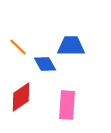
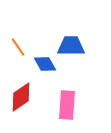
orange line: rotated 12 degrees clockwise
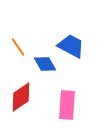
blue trapezoid: rotated 28 degrees clockwise
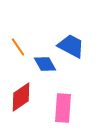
pink rectangle: moved 4 px left, 3 px down
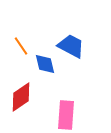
orange line: moved 3 px right, 1 px up
blue diamond: rotated 15 degrees clockwise
pink rectangle: moved 3 px right, 7 px down
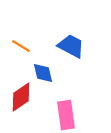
orange line: rotated 24 degrees counterclockwise
blue diamond: moved 2 px left, 9 px down
pink rectangle: rotated 12 degrees counterclockwise
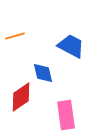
orange line: moved 6 px left, 10 px up; rotated 48 degrees counterclockwise
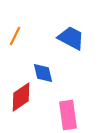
orange line: rotated 48 degrees counterclockwise
blue trapezoid: moved 8 px up
pink rectangle: moved 2 px right
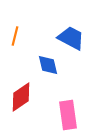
orange line: rotated 12 degrees counterclockwise
blue diamond: moved 5 px right, 8 px up
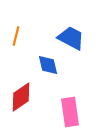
orange line: moved 1 px right
pink rectangle: moved 2 px right, 3 px up
